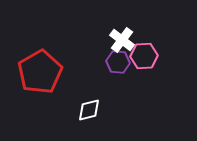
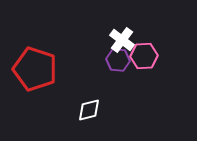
purple hexagon: moved 2 px up
red pentagon: moved 5 px left, 3 px up; rotated 24 degrees counterclockwise
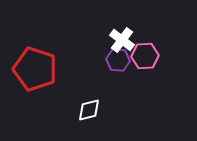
pink hexagon: moved 1 px right
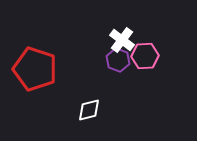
purple hexagon: rotated 15 degrees clockwise
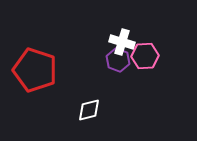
white cross: moved 2 px down; rotated 20 degrees counterclockwise
red pentagon: moved 1 px down
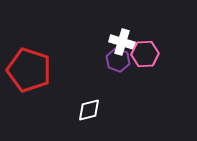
pink hexagon: moved 2 px up
red pentagon: moved 6 px left
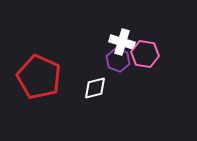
pink hexagon: rotated 12 degrees clockwise
red pentagon: moved 10 px right, 7 px down; rotated 6 degrees clockwise
white diamond: moved 6 px right, 22 px up
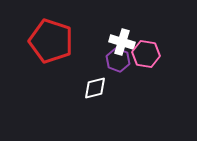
pink hexagon: moved 1 px right
red pentagon: moved 12 px right, 36 px up; rotated 6 degrees counterclockwise
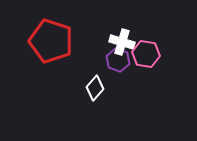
white diamond: rotated 35 degrees counterclockwise
